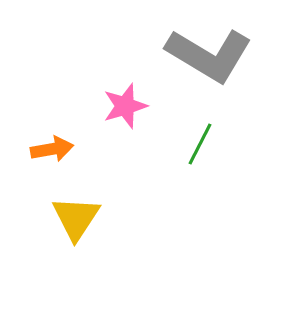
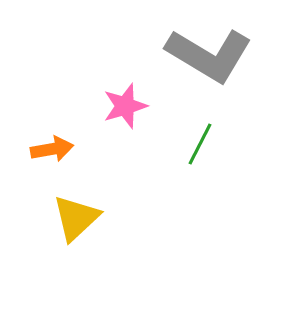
yellow triangle: rotated 14 degrees clockwise
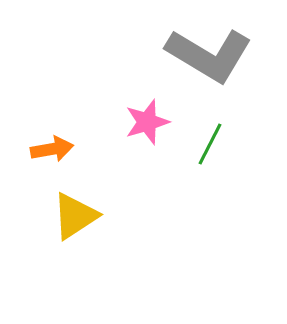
pink star: moved 22 px right, 16 px down
green line: moved 10 px right
yellow triangle: moved 1 px left, 2 px up; rotated 10 degrees clockwise
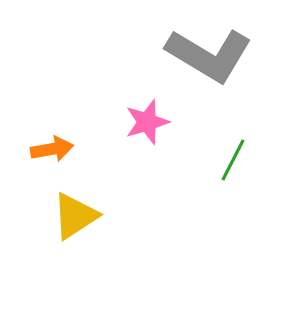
green line: moved 23 px right, 16 px down
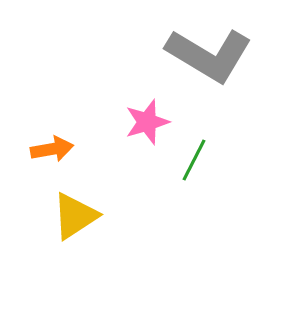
green line: moved 39 px left
